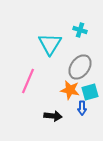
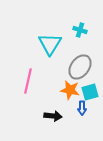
pink line: rotated 10 degrees counterclockwise
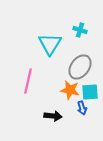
cyan square: rotated 12 degrees clockwise
blue arrow: rotated 16 degrees counterclockwise
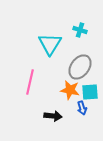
pink line: moved 2 px right, 1 px down
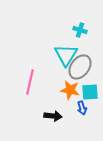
cyan triangle: moved 16 px right, 11 px down
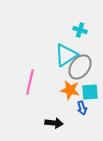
cyan triangle: rotated 25 degrees clockwise
black arrow: moved 1 px right, 7 px down
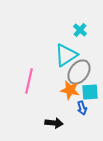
cyan cross: rotated 24 degrees clockwise
gray ellipse: moved 1 px left, 5 px down
pink line: moved 1 px left, 1 px up
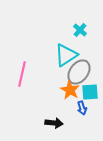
pink line: moved 7 px left, 7 px up
orange star: rotated 18 degrees clockwise
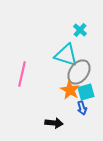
cyan triangle: rotated 50 degrees clockwise
cyan square: moved 4 px left; rotated 12 degrees counterclockwise
